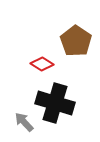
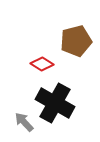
brown pentagon: rotated 24 degrees clockwise
black cross: rotated 12 degrees clockwise
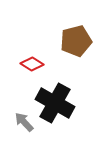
red diamond: moved 10 px left
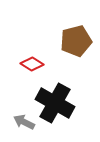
gray arrow: rotated 20 degrees counterclockwise
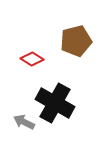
red diamond: moved 5 px up
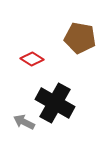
brown pentagon: moved 4 px right, 3 px up; rotated 24 degrees clockwise
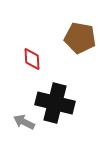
red diamond: rotated 55 degrees clockwise
black cross: rotated 15 degrees counterclockwise
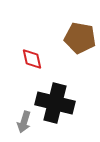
red diamond: rotated 10 degrees counterclockwise
gray arrow: rotated 100 degrees counterclockwise
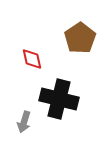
brown pentagon: rotated 28 degrees clockwise
black cross: moved 4 px right, 4 px up
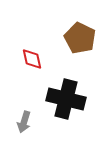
brown pentagon: rotated 12 degrees counterclockwise
black cross: moved 7 px right
